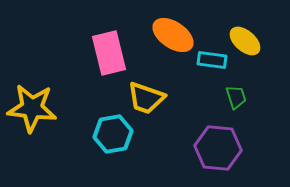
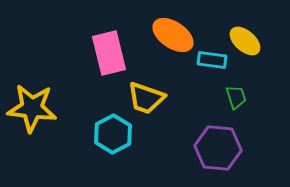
cyan hexagon: rotated 18 degrees counterclockwise
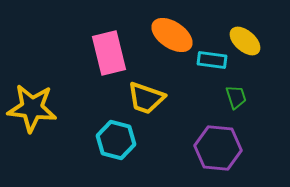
orange ellipse: moved 1 px left
cyan hexagon: moved 3 px right, 6 px down; rotated 18 degrees counterclockwise
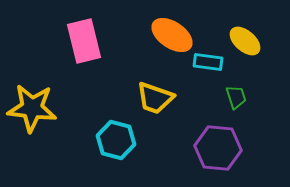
pink rectangle: moved 25 px left, 12 px up
cyan rectangle: moved 4 px left, 2 px down
yellow trapezoid: moved 9 px right
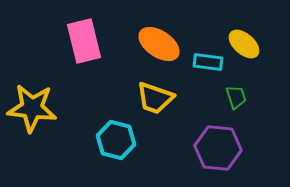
orange ellipse: moved 13 px left, 9 px down
yellow ellipse: moved 1 px left, 3 px down
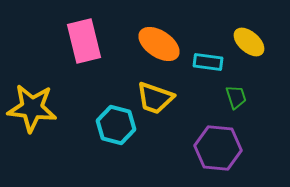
yellow ellipse: moved 5 px right, 2 px up
cyan hexagon: moved 15 px up
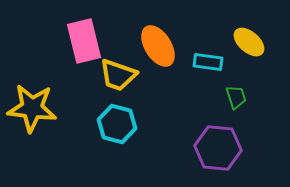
orange ellipse: moved 1 px left, 2 px down; rotated 24 degrees clockwise
yellow trapezoid: moved 37 px left, 23 px up
cyan hexagon: moved 1 px right, 1 px up
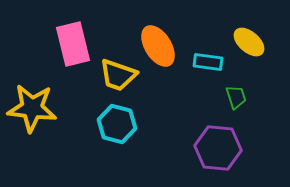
pink rectangle: moved 11 px left, 3 px down
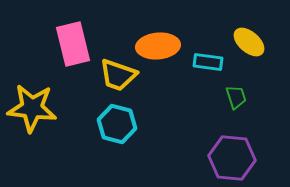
orange ellipse: rotated 63 degrees counterclockwise
purple hexagon: moved 14 px right, 10 px down
